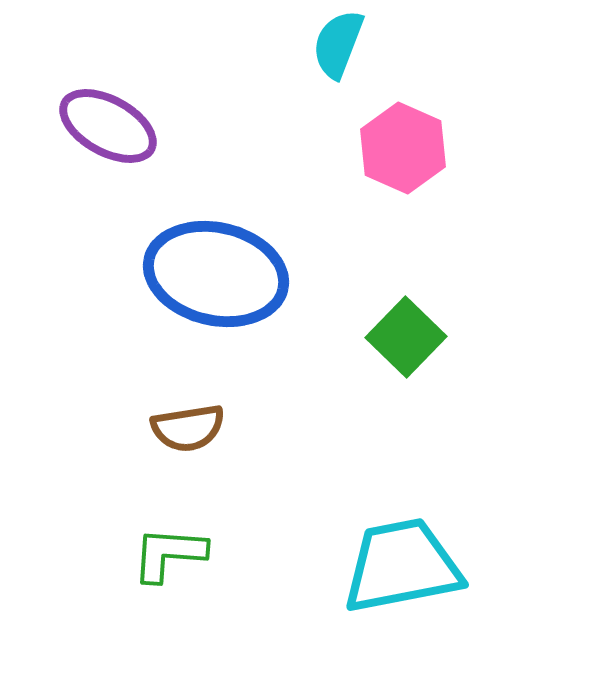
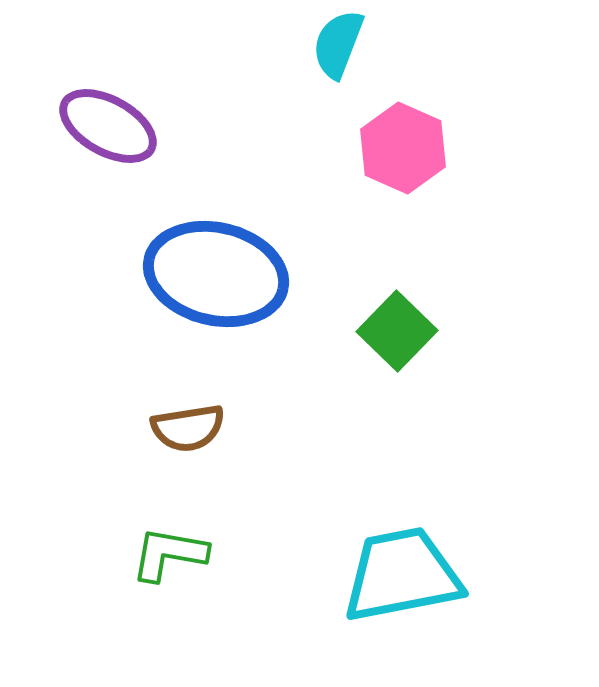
green square: moved 9 px left, 6 px up
green L-shape: rotated 6 degrees clockwise
cyan trapezoid: moved 9 px down
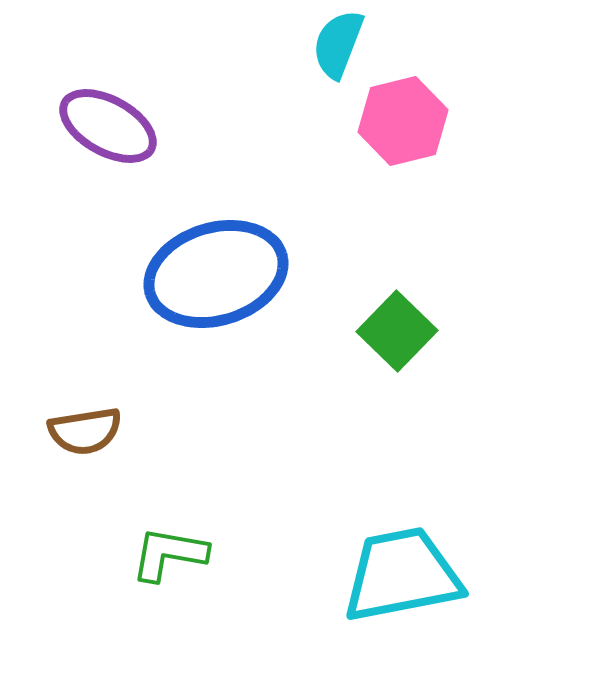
pink hexagon: moved 27 px up; rotated 22 degrees clockwise
blue ellipse: rotated 30 degrees counterclockwise
brown semicircle: moved 103 px left, 3 px down
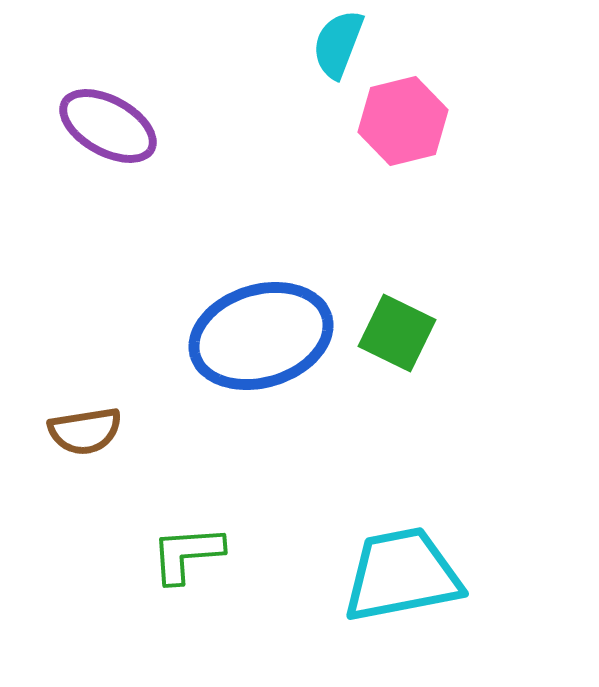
blue ellipse: moved 45 px right, 62 px down
green square: moved 2 px down; rotated 18 degrees counterclockwise
green L-shape: moved 18 px right; rotated 14 degrees counterclockwise
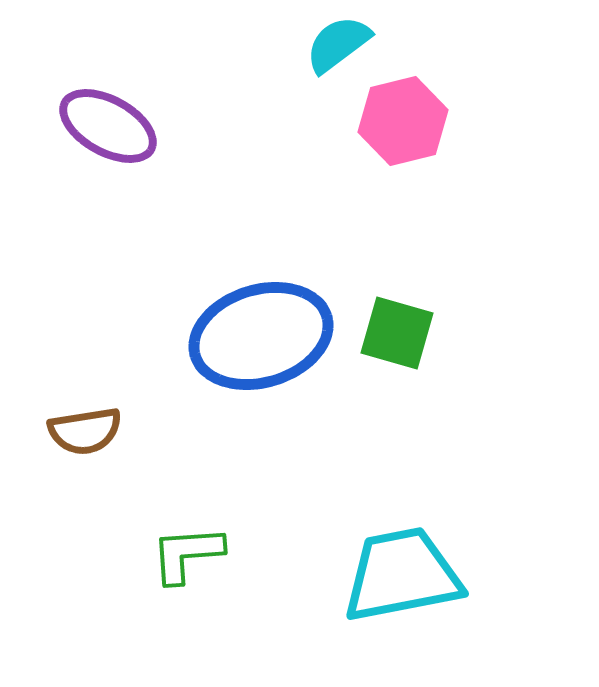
cyan semicircle: rotated 32 degrees clockwise
green square: rotated 10 degrees counterclockwise
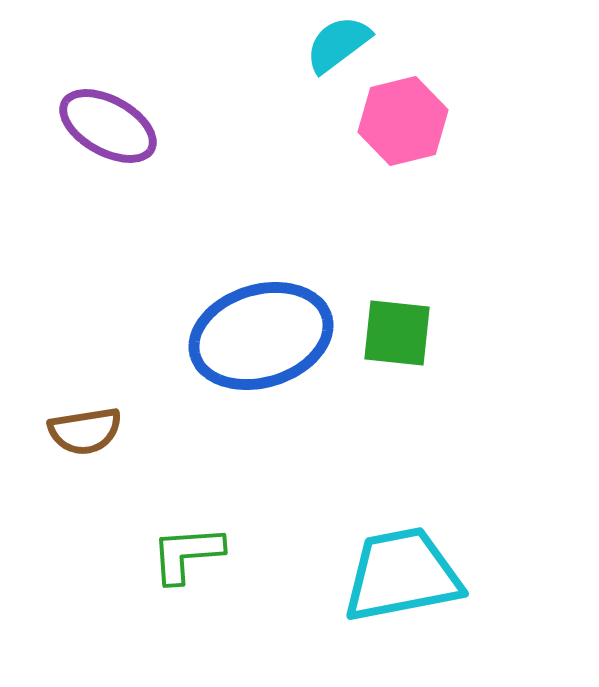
green square: rotated 10 degrees counterclockwise
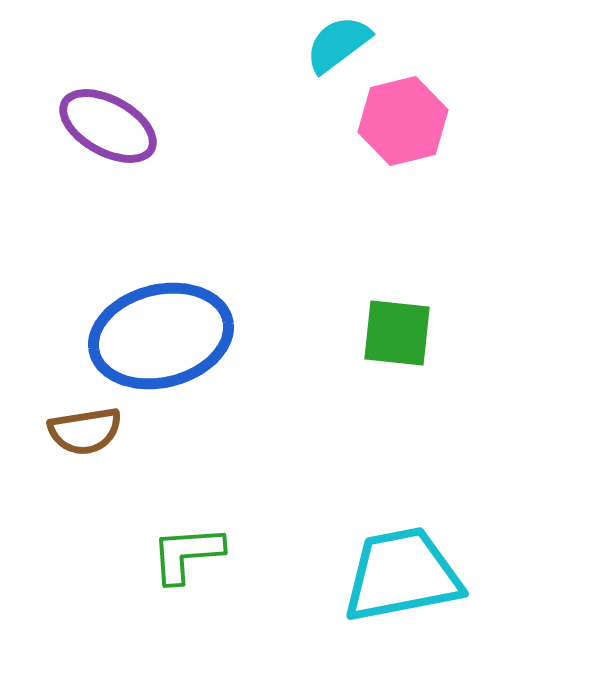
blue ellipse: moved 100 px left; rotated 3 degrees clockwise
